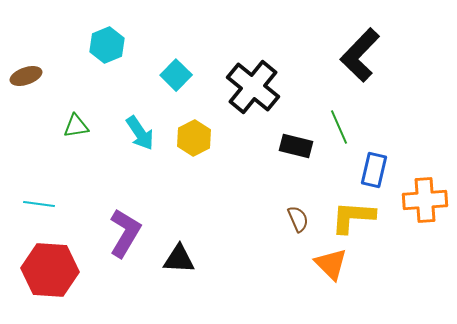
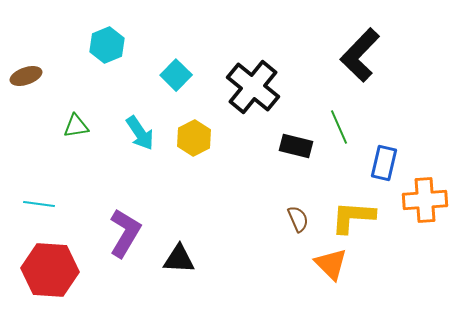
blue rectangle: moved 10 px right, 7 px up
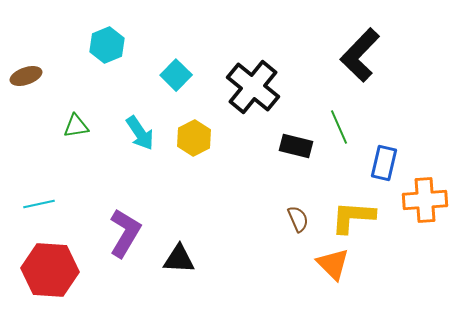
cyan line: rotated 20 degrees counterclockwise
orange triangle: moved 2 px right
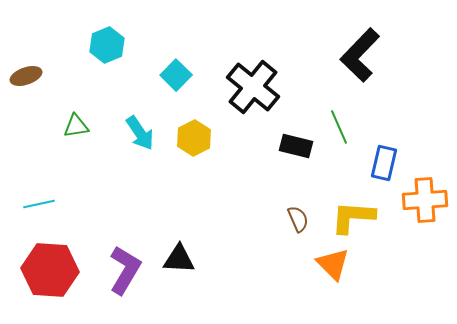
purple L-shape: moved 37 px down
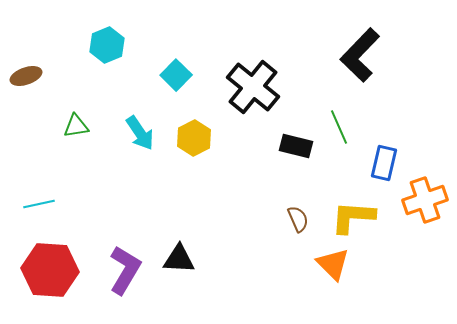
orange cross: rotated 15 degrees counterclockwise
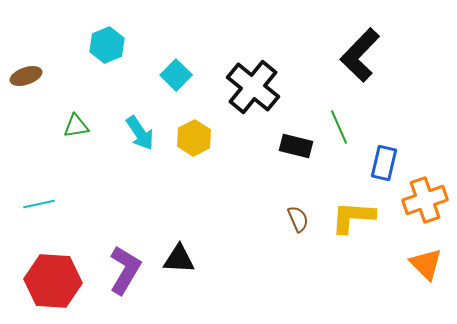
orange triangle: moved 93 px right
red hexagon: moved 3 px right, 11 px down
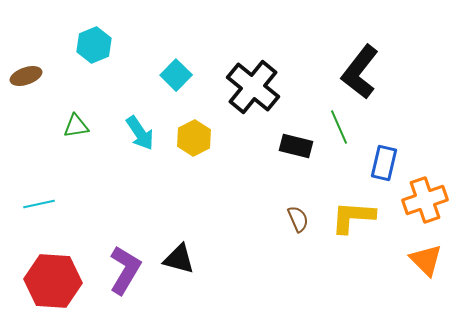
cyan hexagon: moved 13 px left
black L-shape: moved 17 px down; rotated 6 degrees counterclockwise
black triangle: rotated 12 degrees clockwise
orange triangle: moved 4 px up
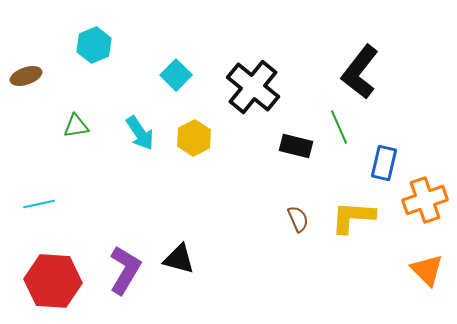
orange triangle: moved 1 px right, 10 px down
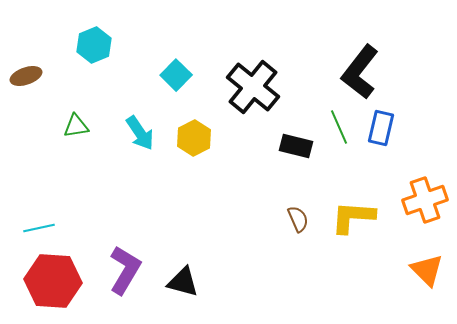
blue rectangle: moved 3 px left, 35 px up
cyan line: moved 24 px down
black triangle: moved 4 px right, 23 px down
